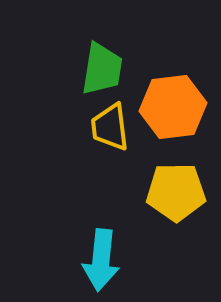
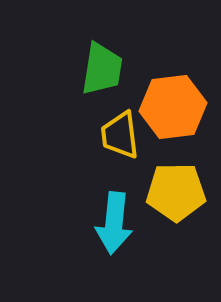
yellow trapezoid: moved 10 px right, 8 px down
cyan arrow: moved 13 px right, 37 px up
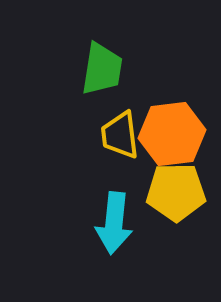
orange hexagon: moved 1 px left, 27 px down
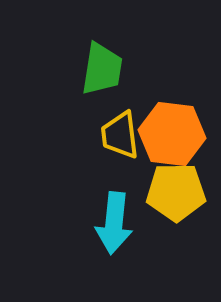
orange hexagon: rotated 14 degrees clockwise
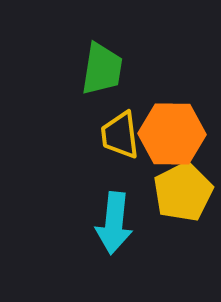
orange hexagon: rotated 6 degrees counterclockwise
yellow pentagon: moved 7 px right; rotated 26 degrees counterclockwise
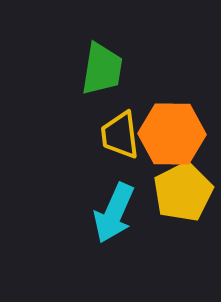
cyan arrow: moved 10 px up; rotated 18 degrees clockwise
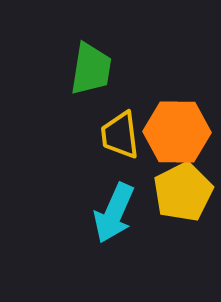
green trapezoid: moved 11 px left
orange hexagon: moved 5 px right, 2 px up
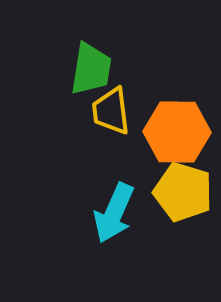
yellow trapezoid: moved 9 px left, 24 px up
yellow pentagon: rotated 28 degrees counterclockwise
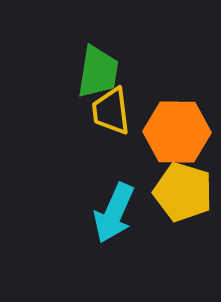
green trapezoid: moved 7 px right, 3 px down
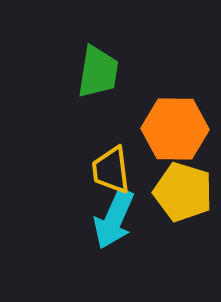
yellow trapezoid: moved 59 px down
orange hexagon: moved 2 px left, 3 px up
cyan arrow: moved 6 px down
